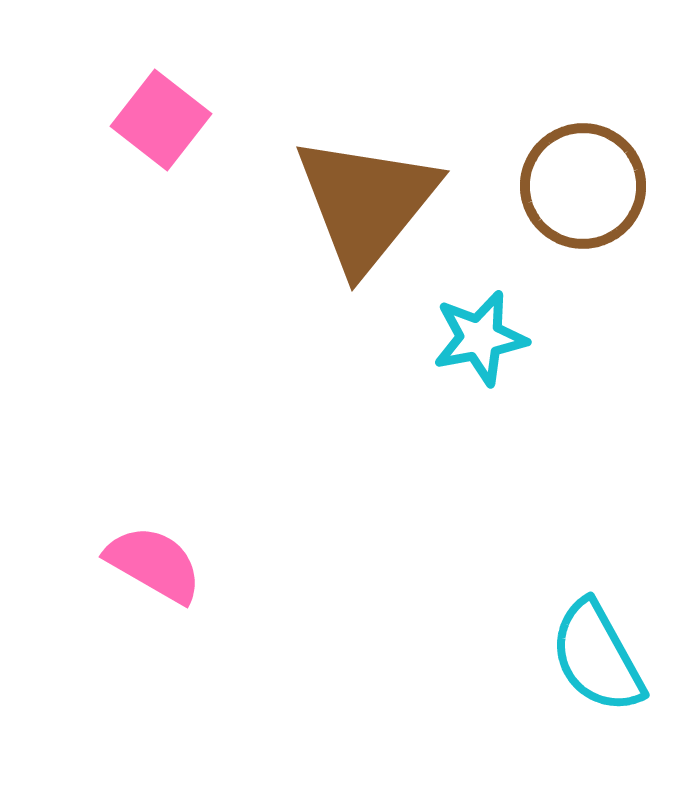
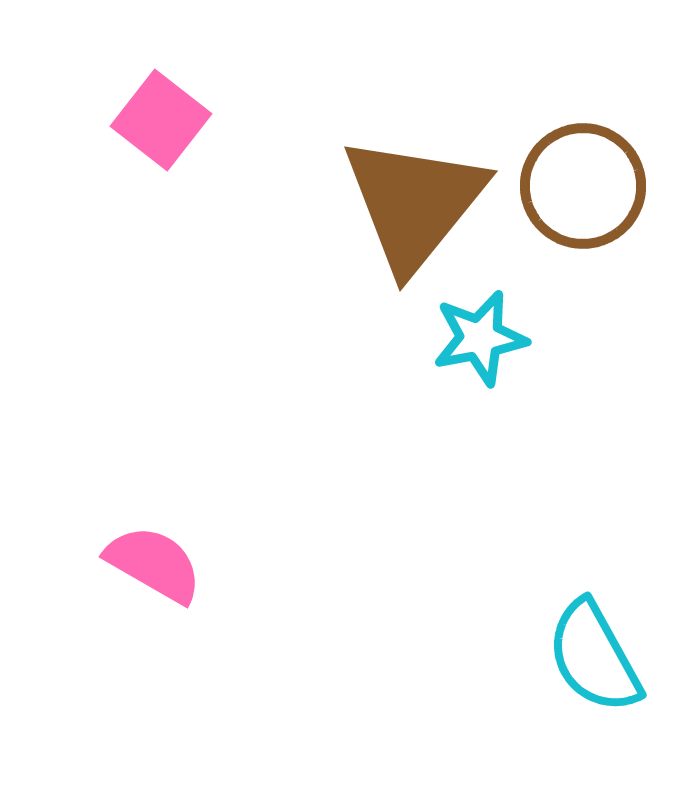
brown triangle: moved 48 px right
cyan semicircle: moved 3 px left
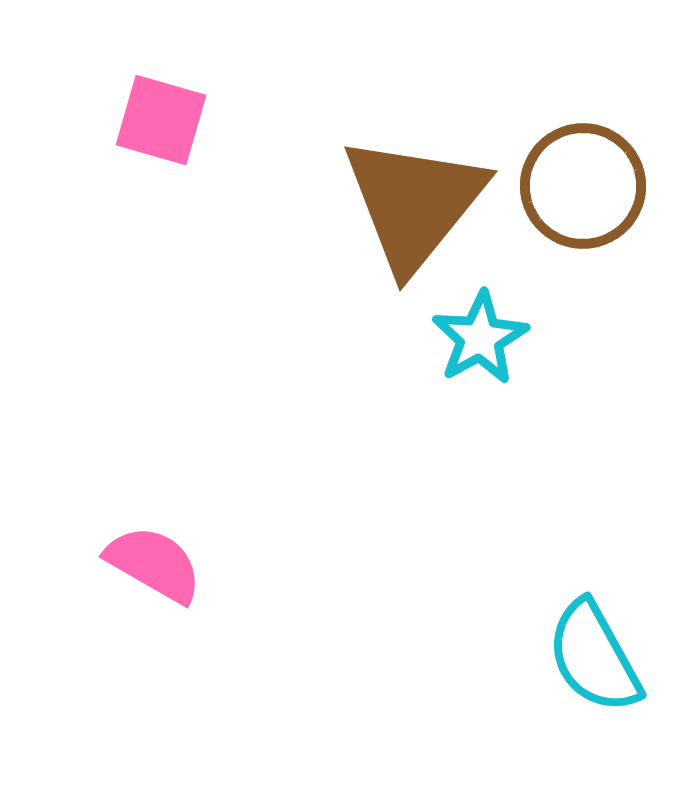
pink square: rotated 22 degrees counterclockwise
cyan star: rotated 18 degrees counterclockwise
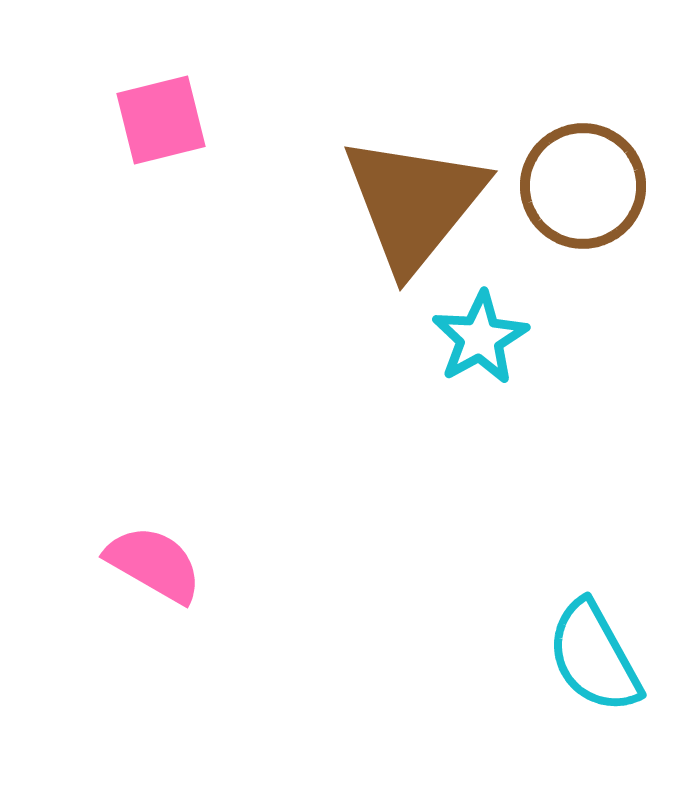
pink square: rotated 30 degrees counterclockwise
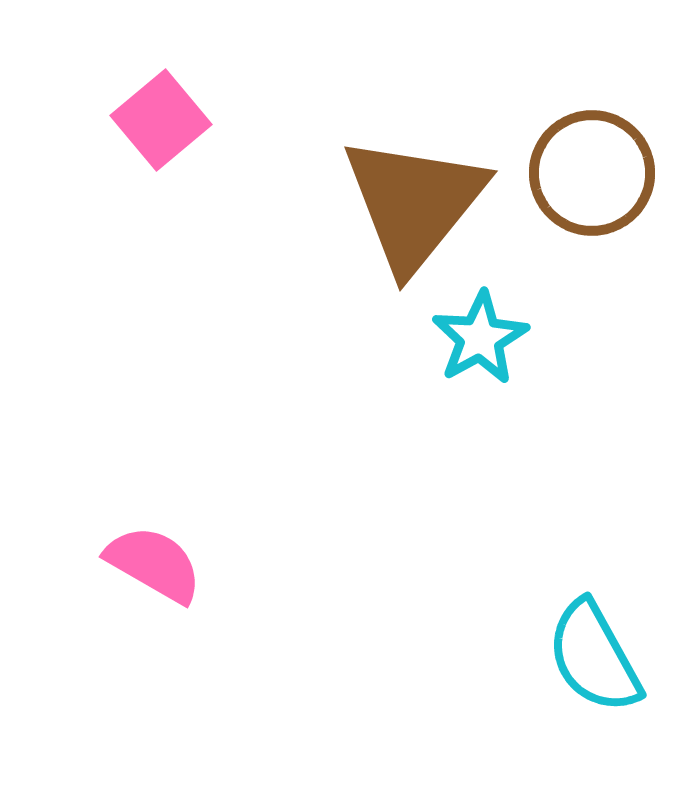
pink square: rotated 26 degrees counterclockwise
brown circle: moved 9 px right, 13 px up
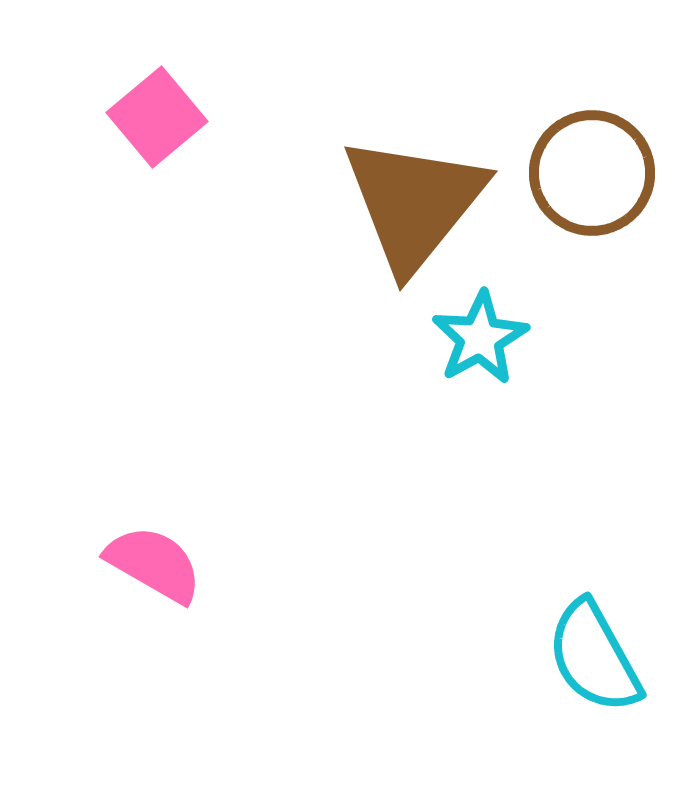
pink square: moved 4 px left, 3 px up
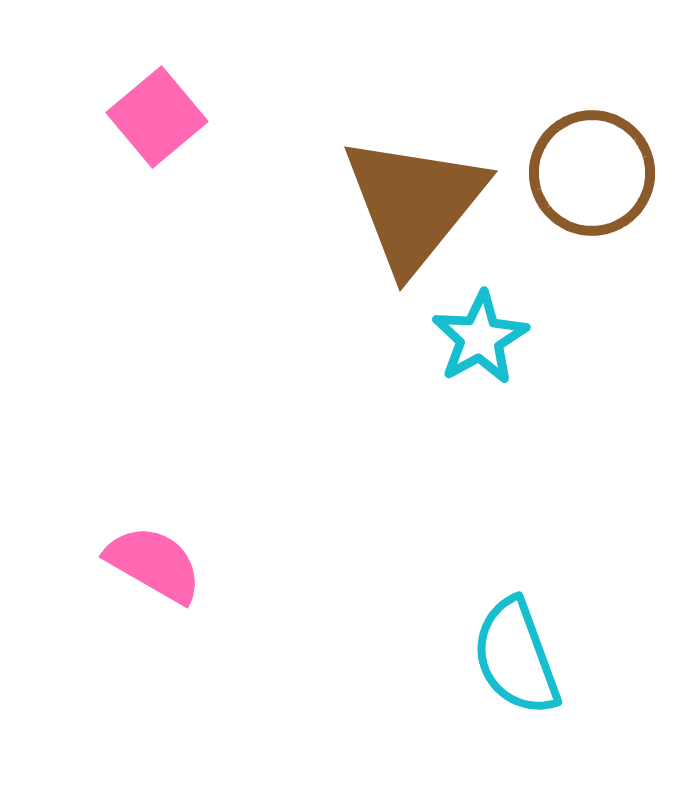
cyan semicircle: moved 78 px left; rotated 9 degrees clockwise
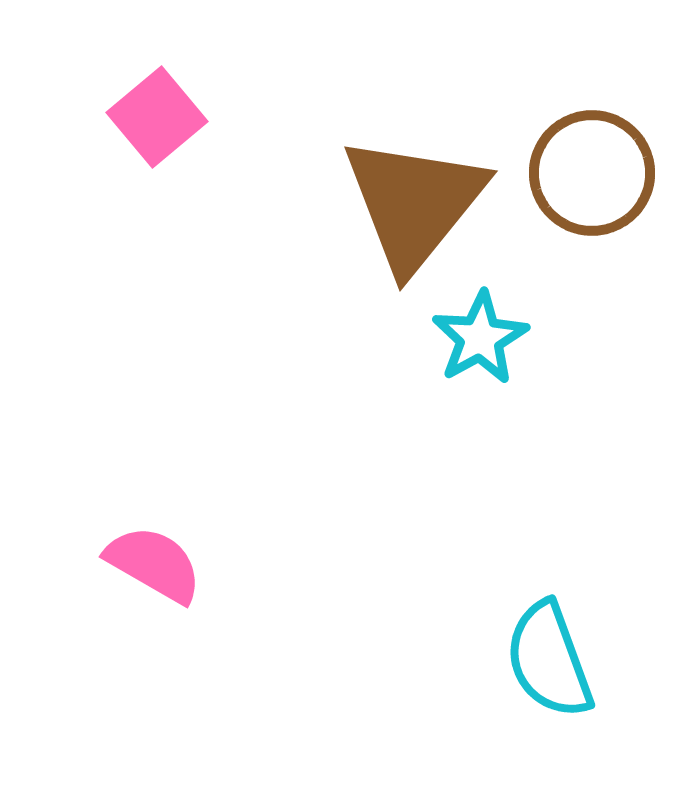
cyan semicircle: moved 33 px right, 3 px down
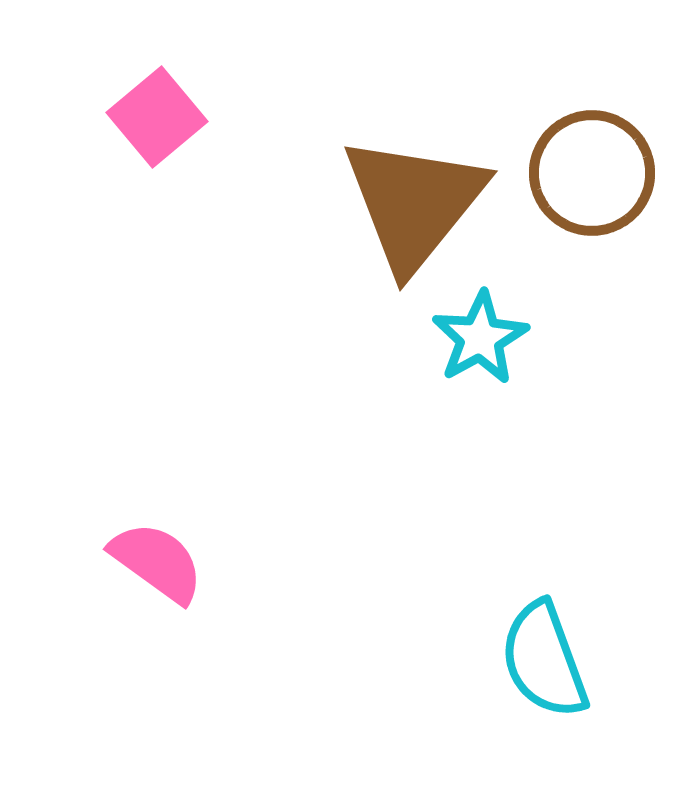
pink semicircle: moved 3 px right, 2 px up; rotated 6 degrees clockwise
cyan semicircle: moved 5 px left
